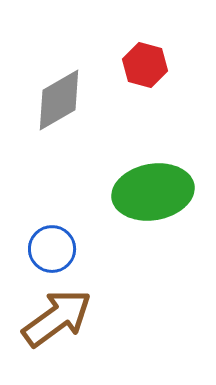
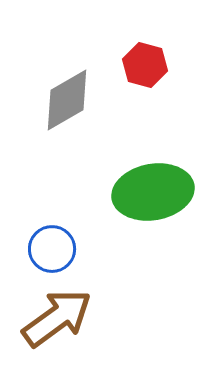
gray diamond: moved 8 px right
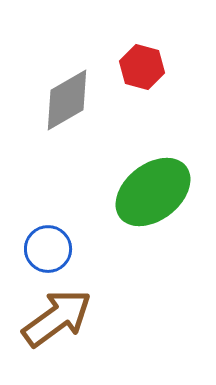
red hexagon: moved 3 px left, 2 px down
green ellipse: rotated 28 degrees counterclockwise
blue circle: moved 4 px left
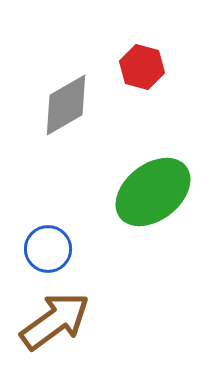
gray diamond: moved 1 px left, 5 px down
brown arrow: moved 2 px left, 3 px down
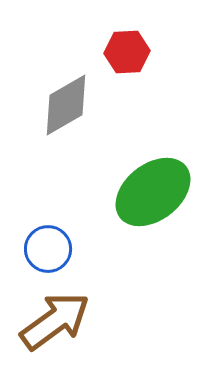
red hexagon: moved 15 px left, 15 px up; rotated 18 degrees counterclockwise
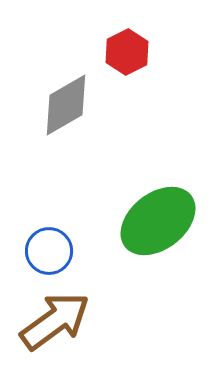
red hexagon: rotated 24 degrees counterclockwise
green ellipse: moved 5 px right, 29 px down
blue circle: moved 1 px right, 2 px down
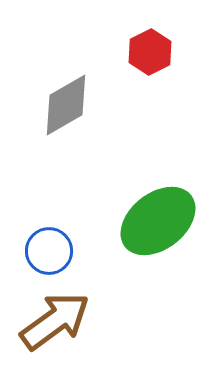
red hexagon: moved 23 px right
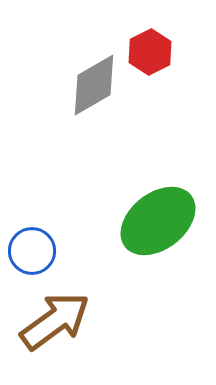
gray diamond: moved 28 px right, 20 px up
blue circle: moved 17 px left
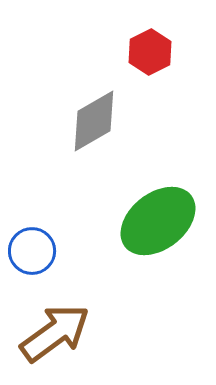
gray diamond: moved 36 px down
brown arrow: moved 12 px down
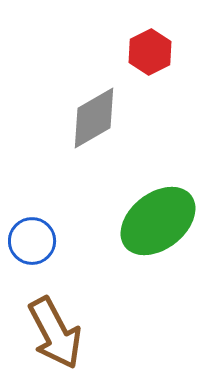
gray diamond: moved 3 px up
blue circle: moved 10 px up
brown arrow: rotated 98 degrees clockwise
